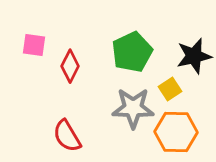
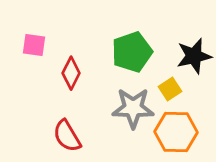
green pentagon: rotated 6 degrees clockwise
red diamond: moved 1 px right, 7 px down
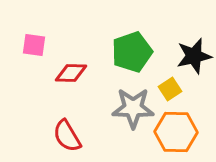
red diamond: rotated 64 degrees clockwise
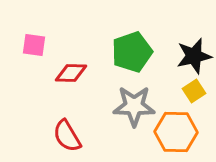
yellow square: moved 24 px right, 2 px down
gray star: moved 1 px right, 2 px up
